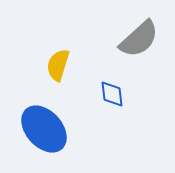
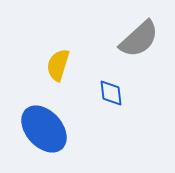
blue diamond: moved 1 px left, 1 px up
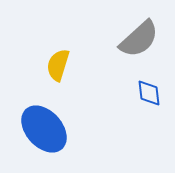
blue diamond: moved 38 px right
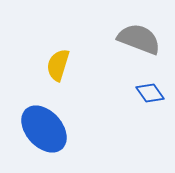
gray semicircle: rotated 117 degrees counterclockwise
blue diamond: moved 1 px right; rotated 28 degrees counterclockwise
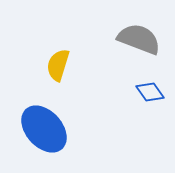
blue diamond: moved 1 px up
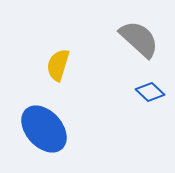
gray semicircle: rotated 21 degrees clockwise
blue diamond: rotated 12 degrees counterclockwise
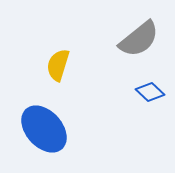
gray semicircle: rotated 99 degrees clockwise
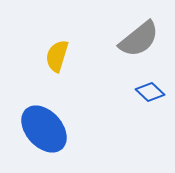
yellow semicircle: moved 1 px left, 9 px up
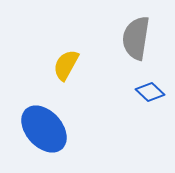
gray semicircle: moved 3 px left, 1 px up; rotated 138 degrees clockwise
yellow semicircle: moved 9 px right, 9 px down; rotated 12 degrees clockwise
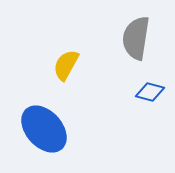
blue diamond: rotated 28 degrees counterclockwise
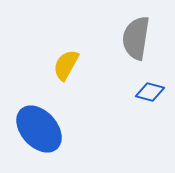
blue ellipse: moved 5 px left
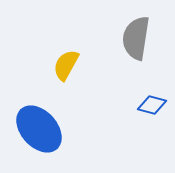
blue diamond: moved 2 px right, 13 px down
